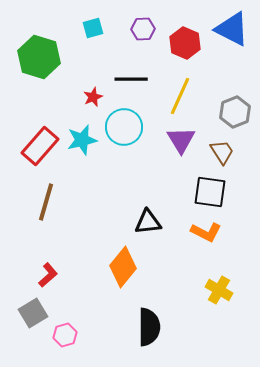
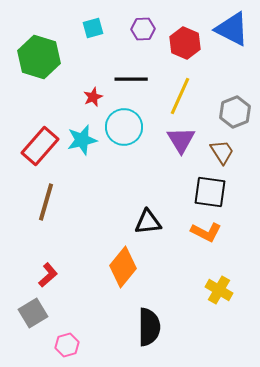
pink hexagon: moved 2 px right, 10 px down
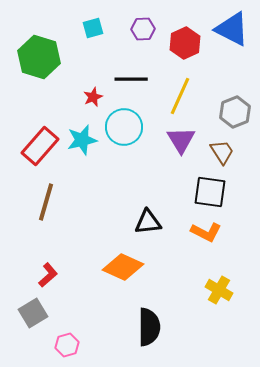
red hexagon: rotated 12 degrees clockwise
orange diamond: rotated 75 degrees clockwise
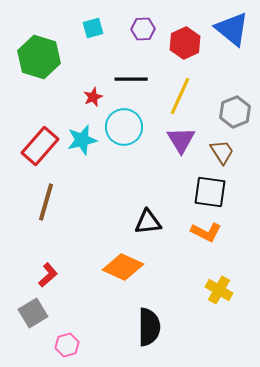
blue triangle: rotated 12 degrees clockwise
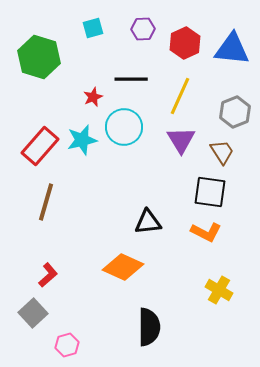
blue triangle: moved 20 px down; rotated 33 degrees counterclockwise
gray square: rotated 12 degrees counterclockwise
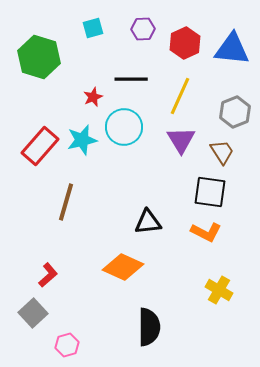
brown line: moved 20 px right
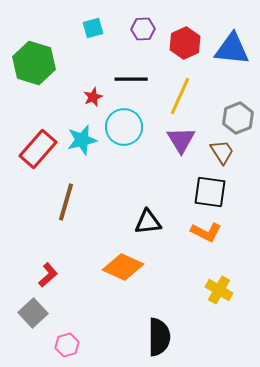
green hexagon: moved 5 px left, 6 px down
gray hexagon: moved 3 px right, 6 px down
red rectangle: moved 2 px left, 3 px down
black semicircle: moved 10 px right, 10 px down
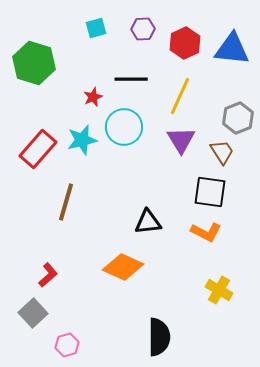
cyan square: moved 3 px right
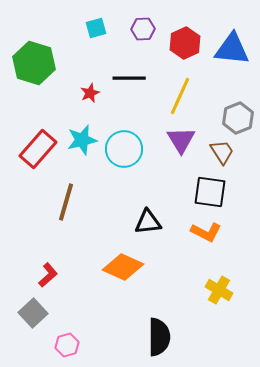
black line: moved 2 px left, 1 px up
red star: moved 3 px left, 4 px up
cyan circle: moved 22 px down
